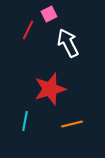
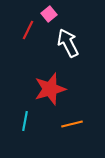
pink square: rotated 14 degrees counterclockwise
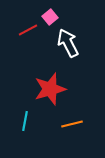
pink square: moved 1 px right, 3 px down
red line: rotated 36 degrees clockwise
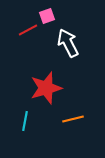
pink square: moved 3 px left, 1 px up; rotated 21 degrees clockwise
red star: moved 4 px left, 1 px up
orange line: moved 1 px right, 5 px up
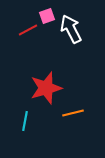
white arrow: moved 3 px right, 14 px up
orange line: moved 6 px up
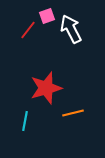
red line: rotated 24 degrees counterclockwise
